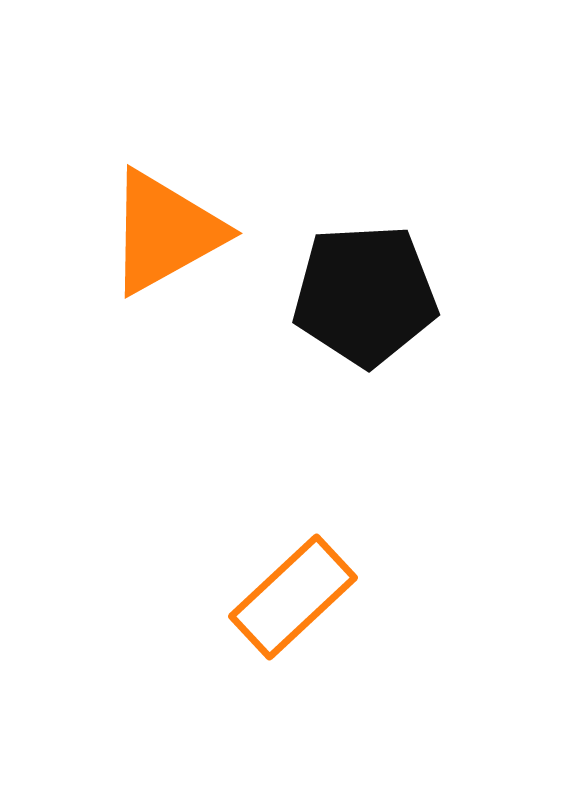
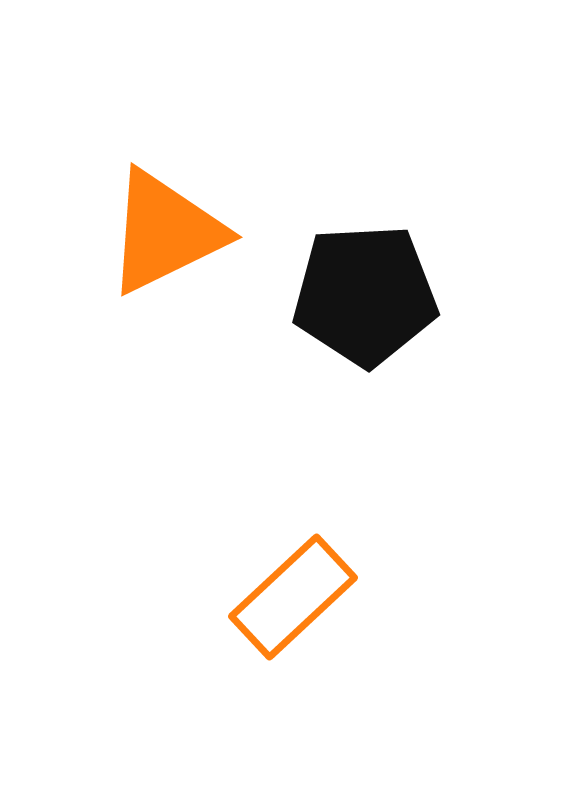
orange triangle: rotated 3 degrees clockwise
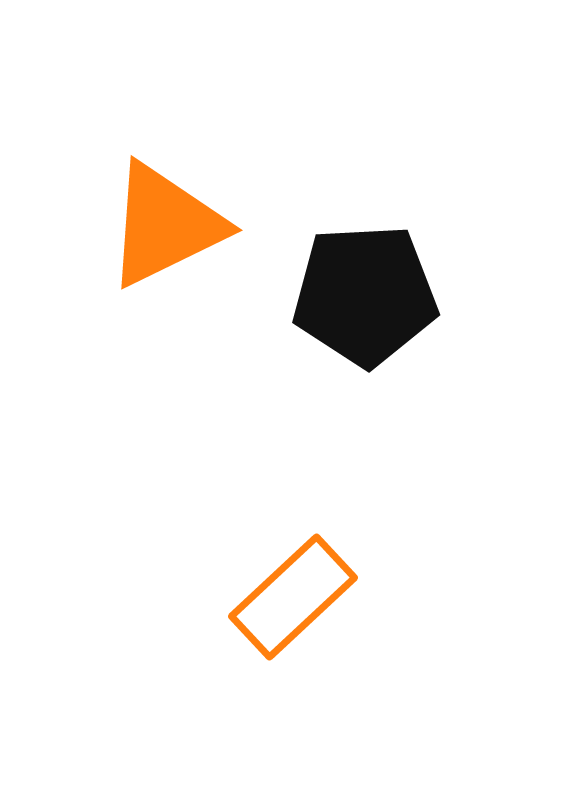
orange triangle: moved 7 px up
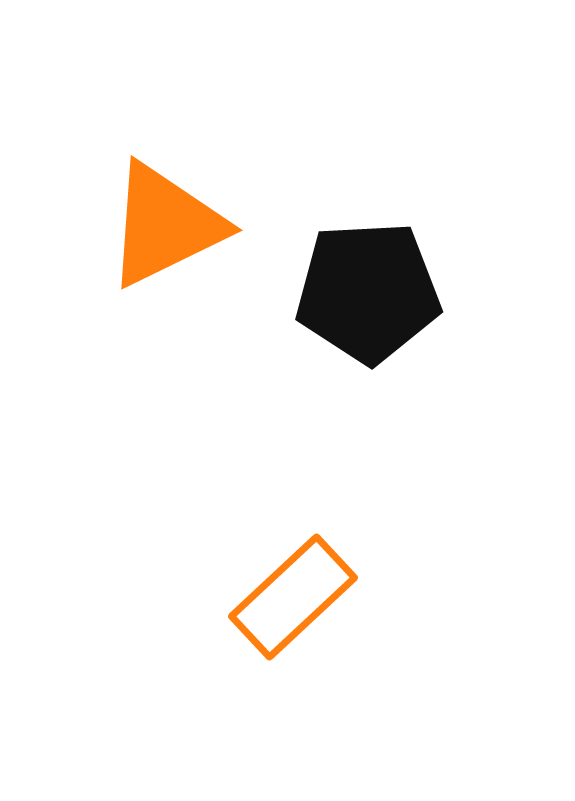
black pentagon: moved 3 px right, 3 px up
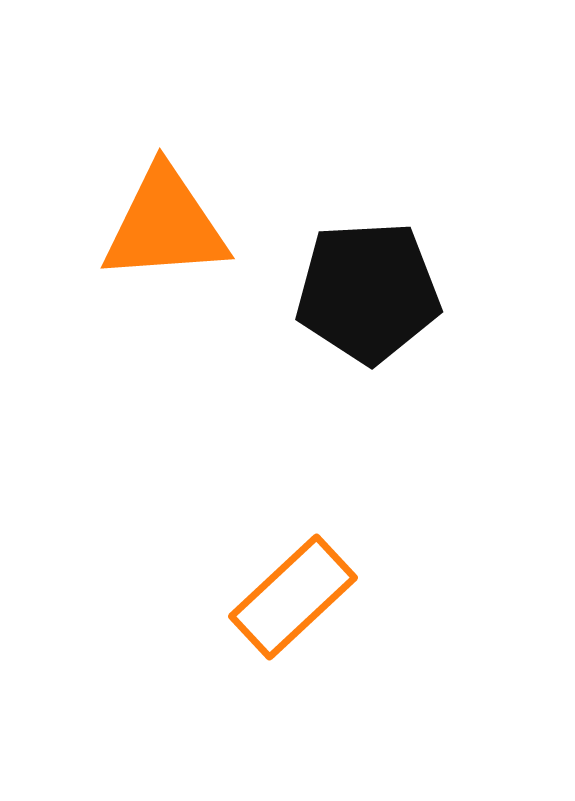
orange triangle: rotated 22 degrees clockwise
